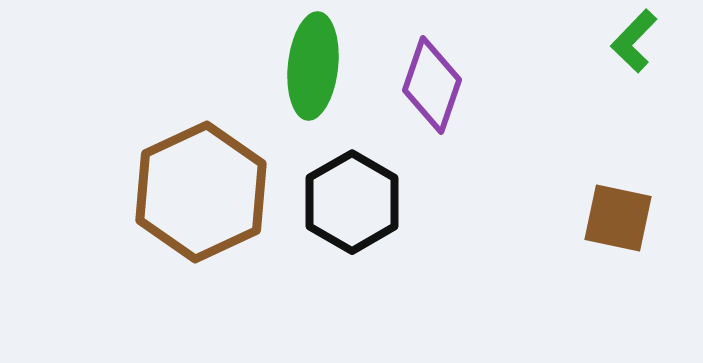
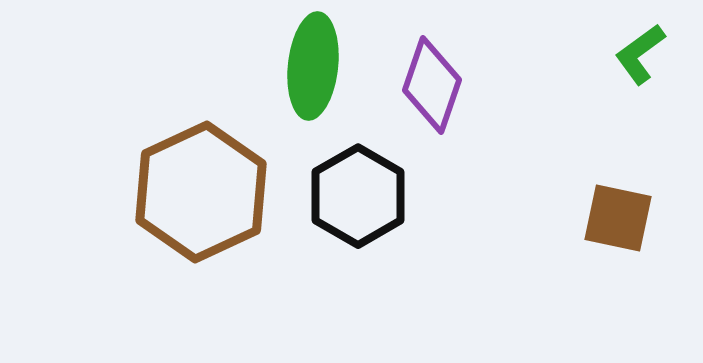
green L-shape: moved 6 px right, 13 px down; rotated 10 degrees clockwise
black hexagon: moved 6 px right, 6 px up
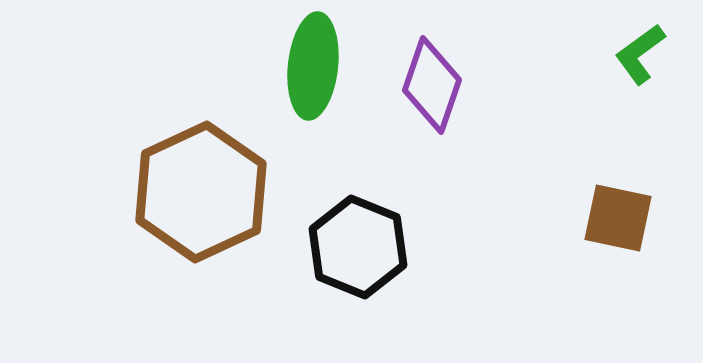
black hexagon: moved 51 px down; rotated 8 degrees counterclockwise
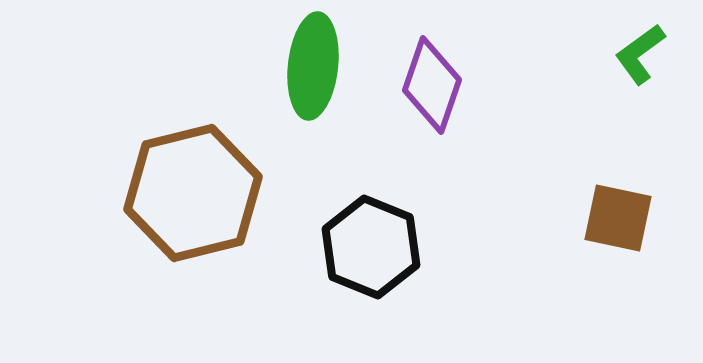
brown hexagon: moved 8 px left, 1 px down; rotated 11 degrees clockwise
black hexagon: moved 13 px right
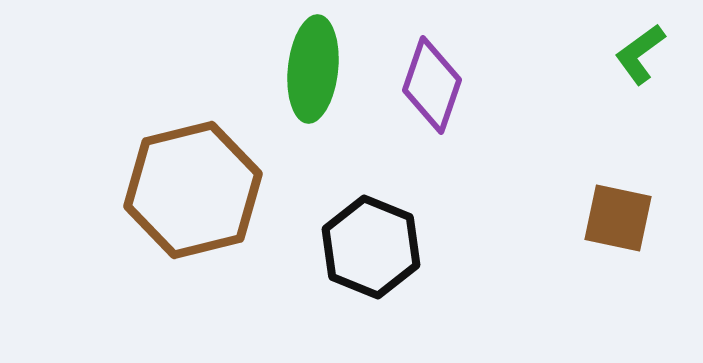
green ellipse: moved 3 px down
brown hexagon: moved 3 px up
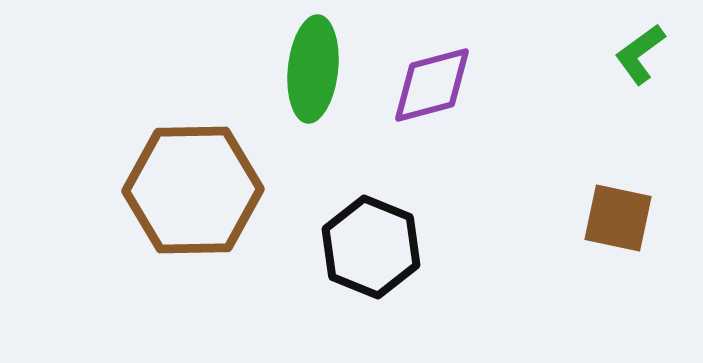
purple diamond: rotated 56 degrees clockwise
brown hexagon: rotated 13 degrees clockwise
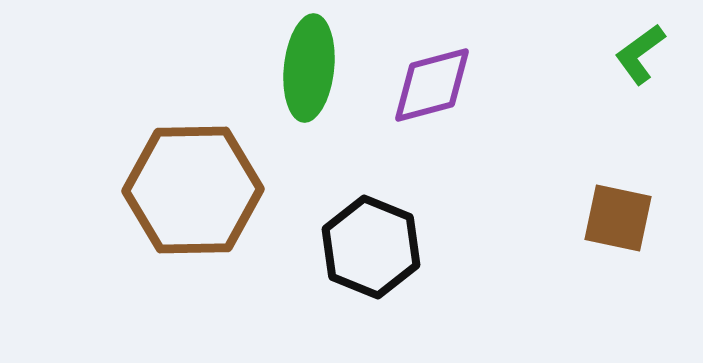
green ellipse: moved 4 px left, 1 px up
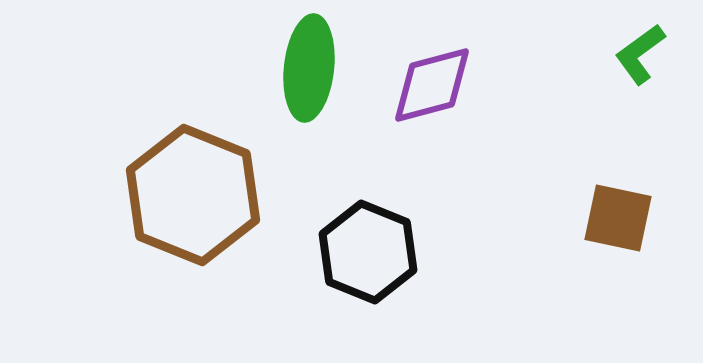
brown hexagon: moved 5 px down; rotated 23 degrees clockwise
black hexagon: moved 3 px left, 5 px down
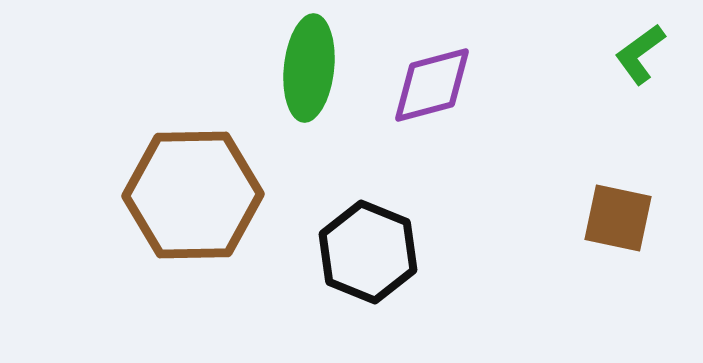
brown hexagon: rotated 23 degrees counterclockwise
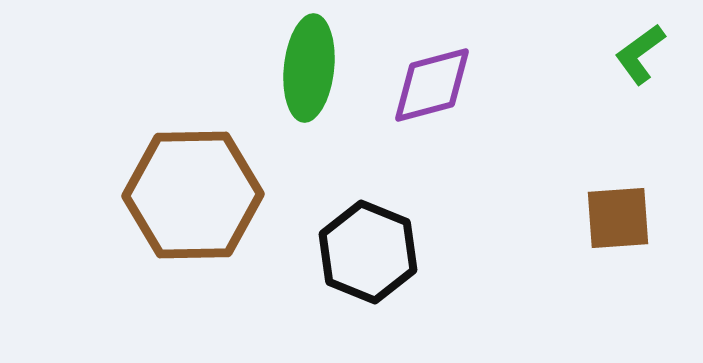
brown square: rotated 16 degrees counterclockwise
